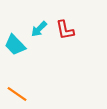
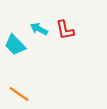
cyan arrow: rotated 72 degrees clockwise
orange line: moved 2 px right
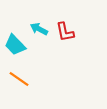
red L-shape: moved 2 px down
orange line: moved 15 px up
